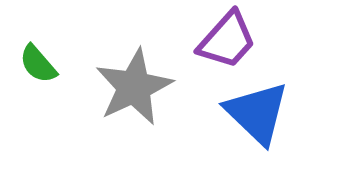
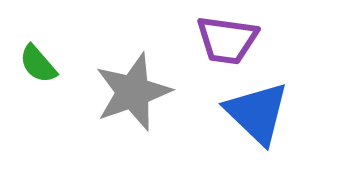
purple trapezoid: rotated 56 degrees clockwise
gray star: moved 1 px left, 5 px down; rotated 6 degrees clockwise
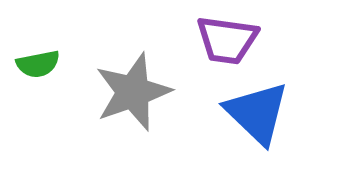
green semicircle: rotated 60 degrees counterclockwise
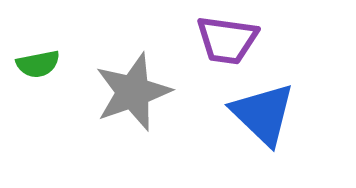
blue triangle: moved 6 px right, 1 px down
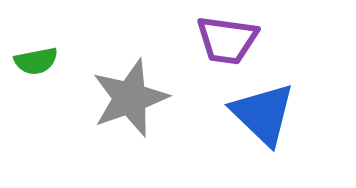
green semicircle: moved 2 px left, 3 px up
gray star: moved 3 px left, 6 px down
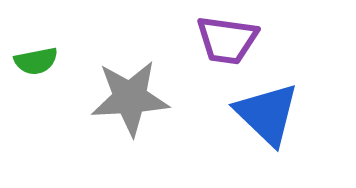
gray star: rotated 16 degrees clockwise
blue triangle: moved 4 px right
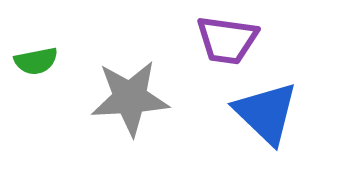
blue triangle: moved 1 px left, 1 px up
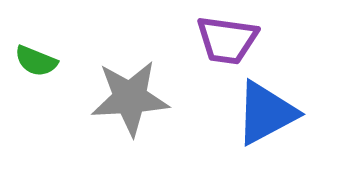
green semicircle: rotated 33 degrees clockwise
blue triangle: rotated 48 degrees clockwise
